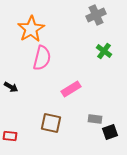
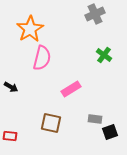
gray cross: moved 1 px left, 1 px up
orange star: moved 1 px left
green cross: moved 4 px down
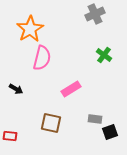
black arrow: moved 5 px right, 2 px down
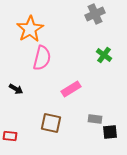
black square: rotated 14 degrees clockwise
